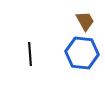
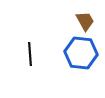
blue hexagon: moved 1 px left
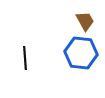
black line: moved 5 px left, 4 px down
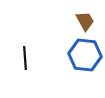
blue hexagon: moved 4 px right, 2 px down
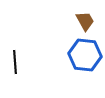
black line: moved 10 px left, 4 px down
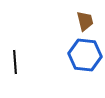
brown trapezoid: rotated 15 degrees clockwise
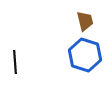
blue hexagon: rotated 12 degrees clockwise
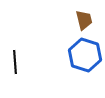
brown trapezoid: moved 1 px left, 1 px up
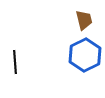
blue hexagon: rotated 16 degrees clockwise
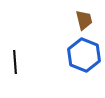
blue hexagon: moved 1 px left; rotated 12 degrees counterclockwise
